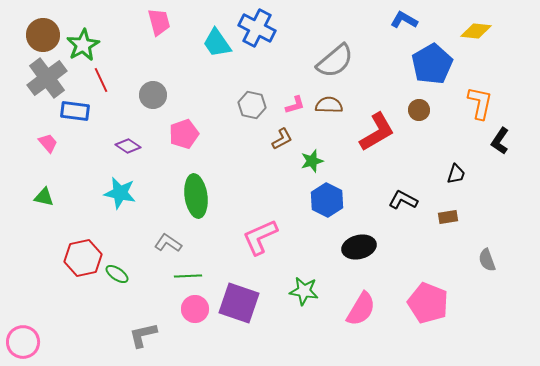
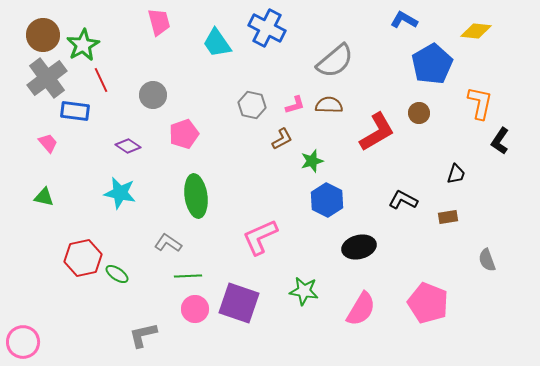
blue cross at (257, 28): moved 10 px right
brown circle at (419, 110): moved 3 px down
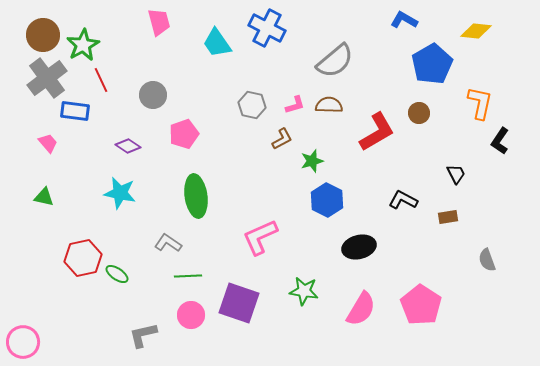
black trapezoid at (456, 174): rotated 45 degrees counterclockwise
pink pentagon at (428, 303): moved 7 px left, 2 px down; rotated 12 degrees clockwise
pink circle at (195, 309): moved 4 px left, 6 px down
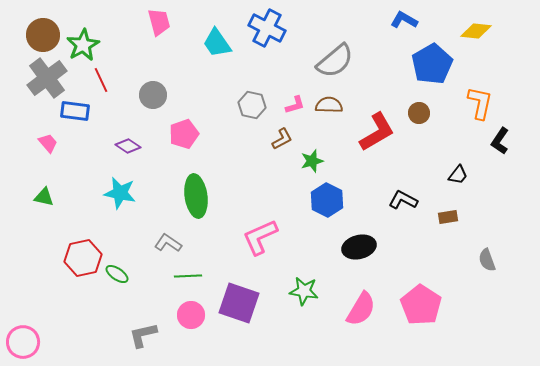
black trapezoid at (456, 174): moved 2 px right, 1 px down; rotated 65 degrees clockwise
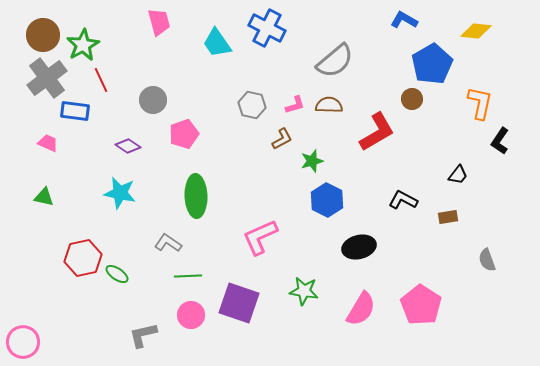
gray circle at (153, 95): moved 5 px down
brown circle at (419, 113): moved 7 px left, 14 px up
pink trapezoid at (48, 143): rotated 25 degrees counterclockwise
green ellipse at (196, 196): rotated 6 degrees clockwise
